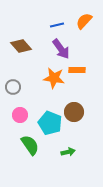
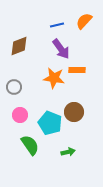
brown diamond: moved 2 px left; rotated 70 degrees counterclockwise
gray circle: moved 1 px right
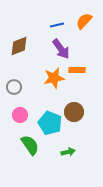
orange star: rotated 20 degrees counterclockwise
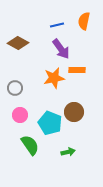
orange semicircle: rotated 30 degrees counterclockwise
brown diamond: moved 1 px left, 3 px up; rotated 50 degrees clockwise
gray circle: moved 1 px right, 1 px down
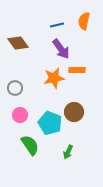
brown diamond: rotated 25 degrees clockwise
green arrow: rotated 128 degrees clockwise
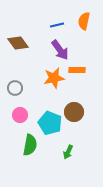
purple arrow: moved 1 px left, 1 px down
green semicircle: rotated 45 degrees clockwise
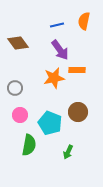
brown circle: moved 4 px right
green semicircle: moved 1 px left
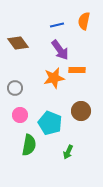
brown circle: moved 3 px right, 1 px up
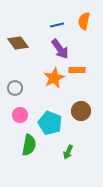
purple arrow: moved 1 px up
orange star: rotated 15 degrees counterclockwise
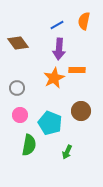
blue line: rotated 16 degrees counterclockwise
purple arrow: moved 1 px left; rotated 40 degrees clockwise
gray circle: moved 2 px right
green arrow: moved 1 px left
